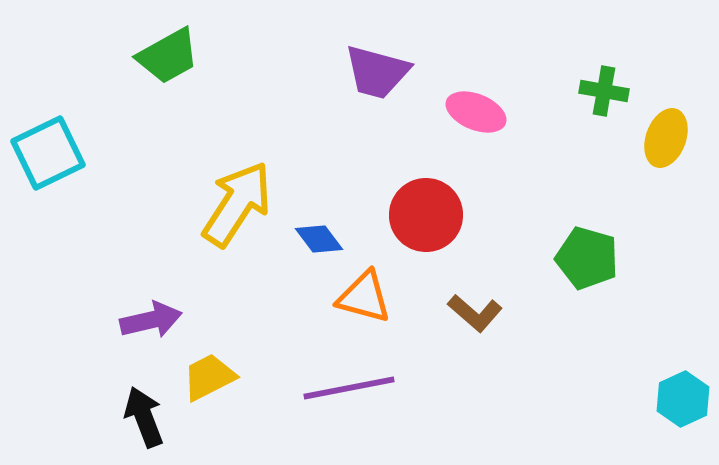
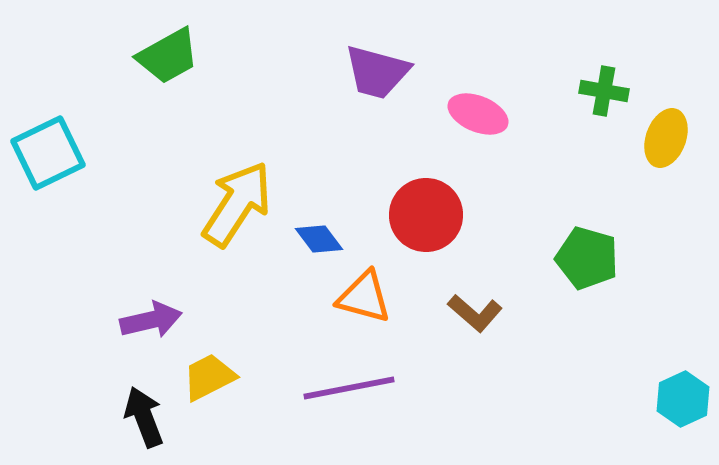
pink ellipse: moved 2 px right, 2 px down
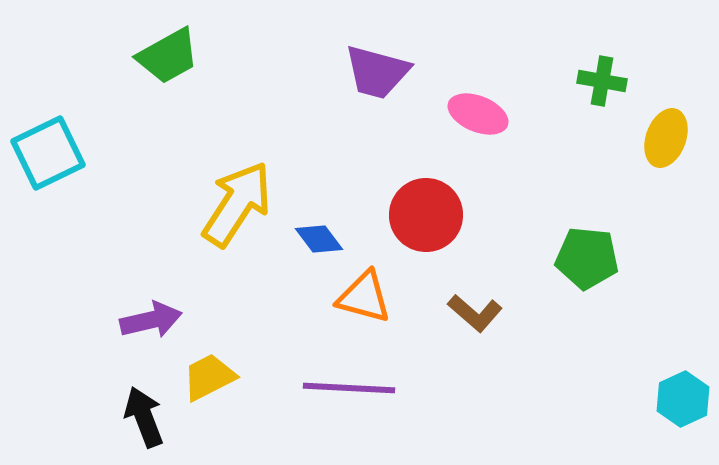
green cross: moved 2 px left, 10 px up
green pentagon: rotated 10 degrees counterclockwise
purple line: rotated 14 degrees clockwise
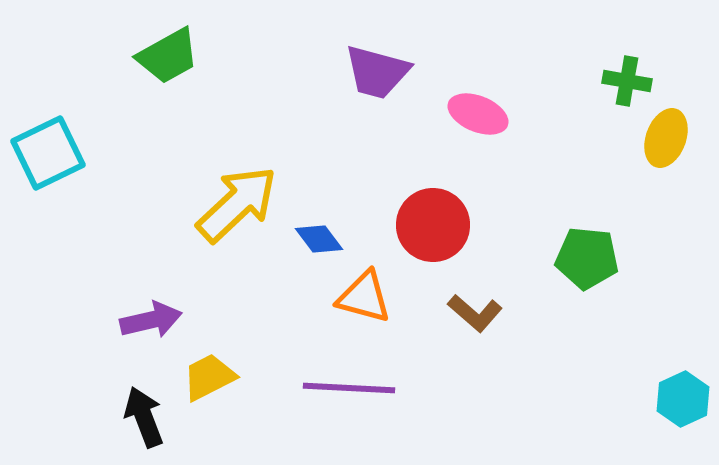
green cross: moved 25 px right
yellow arrow: rotated 14 degrees clockwise
red circle: moved 7 px right, 10 px down
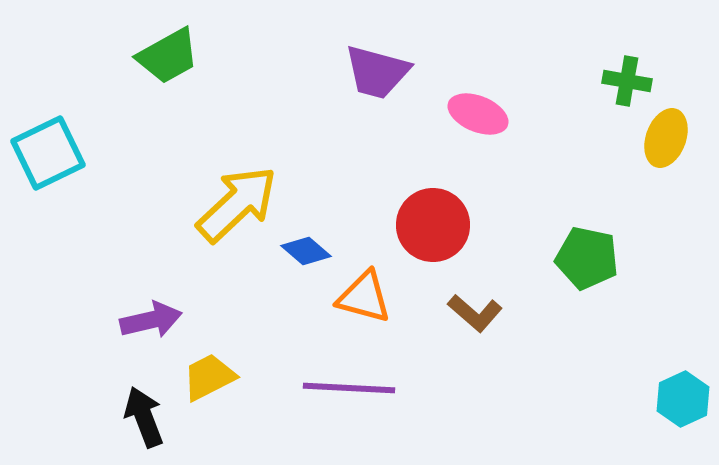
blue diamond: moved 13 px left, 12 px down; rotated 12 degrees counterclockwise
green pentagon: rotated 6 degrees clockwise
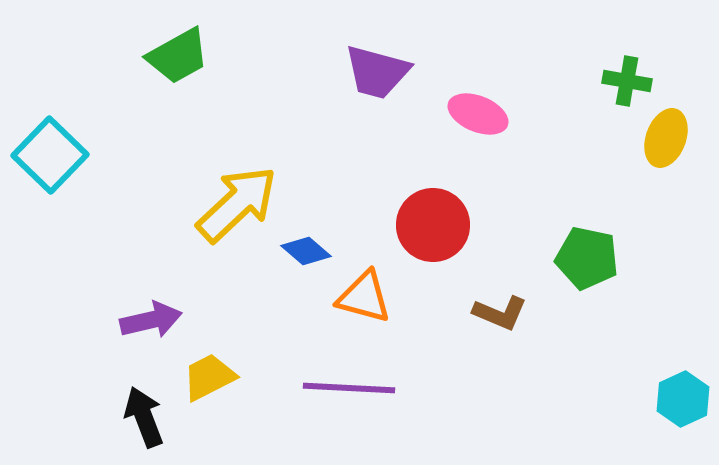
green trapezoid: moved 10 px right
cyan square: moved 2 px right, 2 px down; rotated 20 degrees counterclockwise
brown L-shape: moved 25 px right; rotated 18 degrees counterclockwise
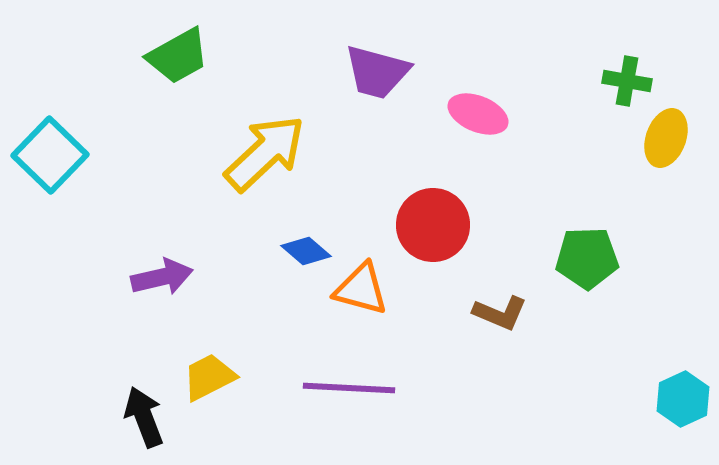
yellow arrow: moved 28 px right, 51 px up
green pentagon: rotated 14 degrees counterclockwise
orange triangle: moved 3 px left, 8 px up
purple arrow: moved 11 px right, 43 px up
